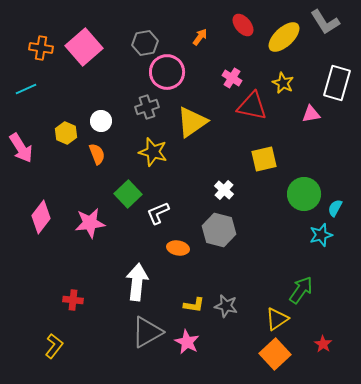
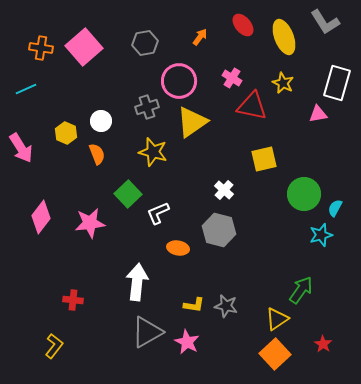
yellow ellipse at (284, 37): rotated 68 degrees counterclockwise
pink circle at (167, 72): moved 12 px right, 9 px down
pink triangle at (311, 114): moved 7 px right
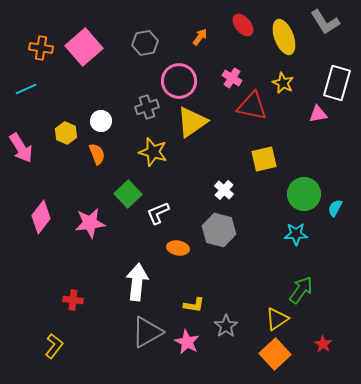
cyan star at (321, 235): moved 25 px left, 1 px up; rotated 15 degrees clockwise
gray star at (226, 306): moved 20 px down; rotated 25 degrees clockwise
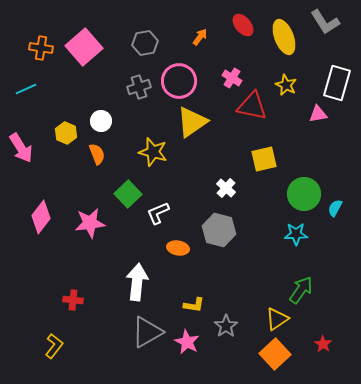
yellow star at (283, 83): moved 3 px right, 2 px down
gray cross at (147, 107): moved 8 px left, 20 px up
white cross at (224, 190): moved 2 px right, 2 px up
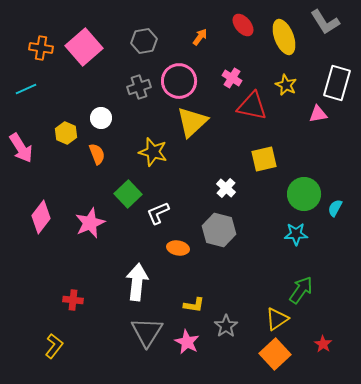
gray hexagon at (145, 43): moved 1 px left, 2 px up
white circle at (101, 121): moved 3 px up
yellow triangle at (192, 122): rotated 8 degrees counterclockwise
pink star at (90, 223): rotated 16 degrees counterclockwise
gray triangle at (147, 332): rotated 28 degrees counterclockwise
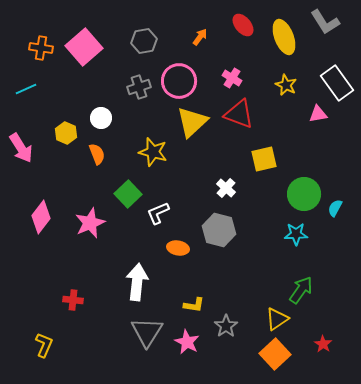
white rectangle at (337, 83): rotated 52 degrees counterclockwise
red triangle at (252, 106): moved 13 px left, 8 px down; rotated 8 degrees clockwise
yellow L-shape at (54, 346): moved 10 px left, 1 px up; rotated 15 degrees counterclockwise
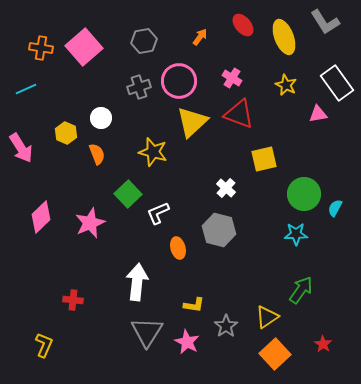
pink diamond at (41, 217): rotated 8 degrees clockwise
orange ellipse at (178, 248): rotated 65 degrees clockwise
yellow triangle at (277, 319): moved 10 px left, 2 px up
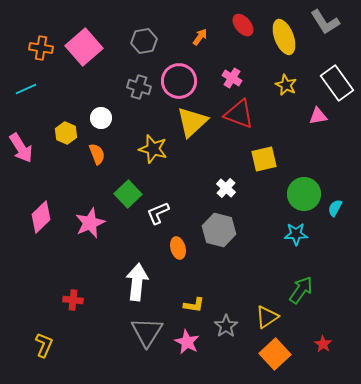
gray cross at (139, 87): rotated 35 degrees clockwise
pink triangle at (318, 114): moved 2 px down
yellow star at (153, 152): moved 3 px up
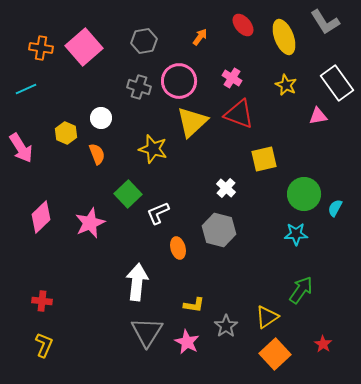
red cross at (73, 300): moved 31 px left, 1 px down
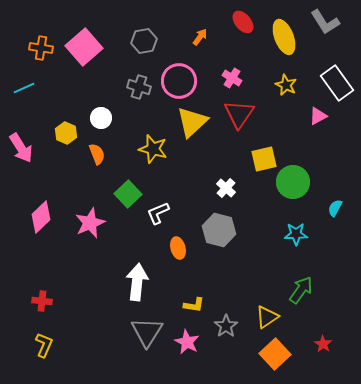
red ellipse at (243, 25): moved 3 px up
cyan line at (26, 89): moved 2 px left, 1 px up
red triangle at (239, 114): rotated 44 degrees clockwise
pink triangle at (318, 116): rotated 18 degrees counterclockwise
green circle at (304, 194): moved 11 px left, 12 px up
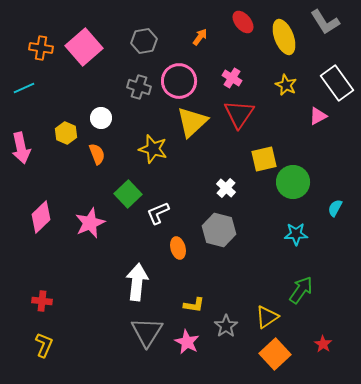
pink arrow at (21, 148): rotated 20 degrees clockwise
